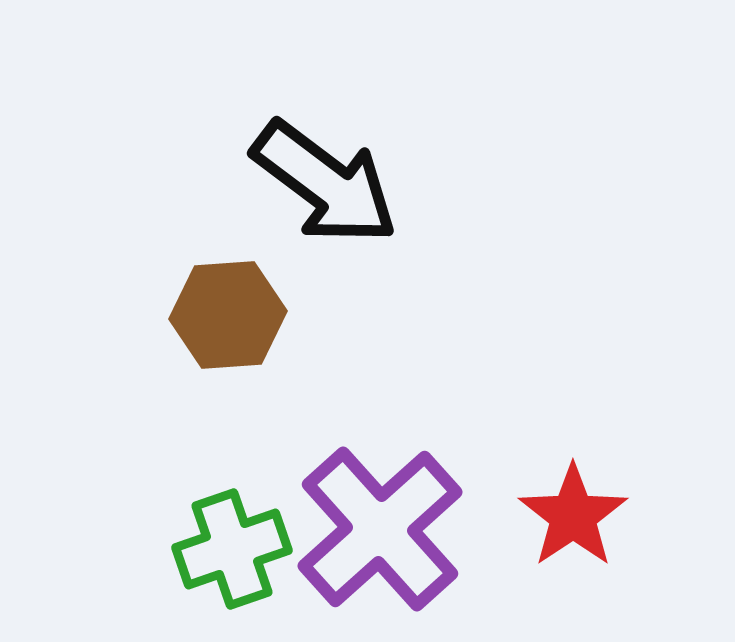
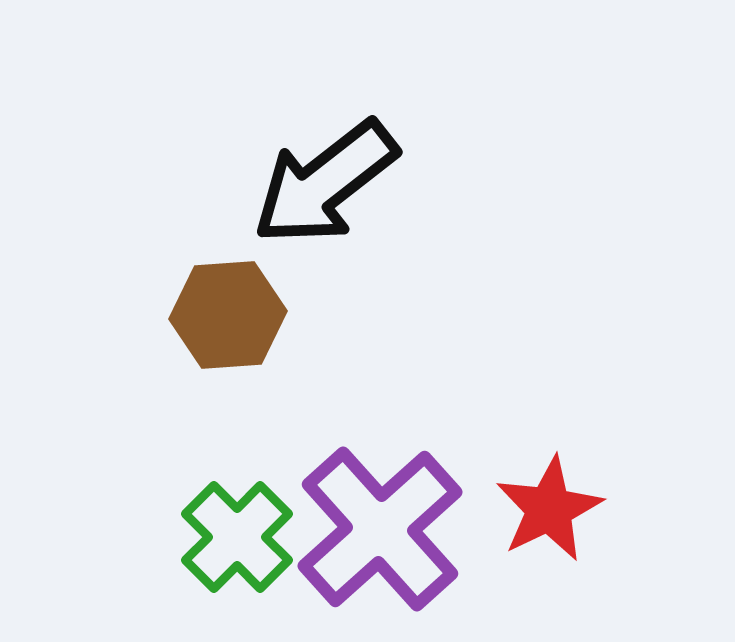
black arrow: rotated 105 degrees clockwise
red star: moved 24 px left, 7 px up; rotated 8 degrees clockwise
green cross: moved 5 px right, 12 px up; rotated 26 degrees counterclockwise
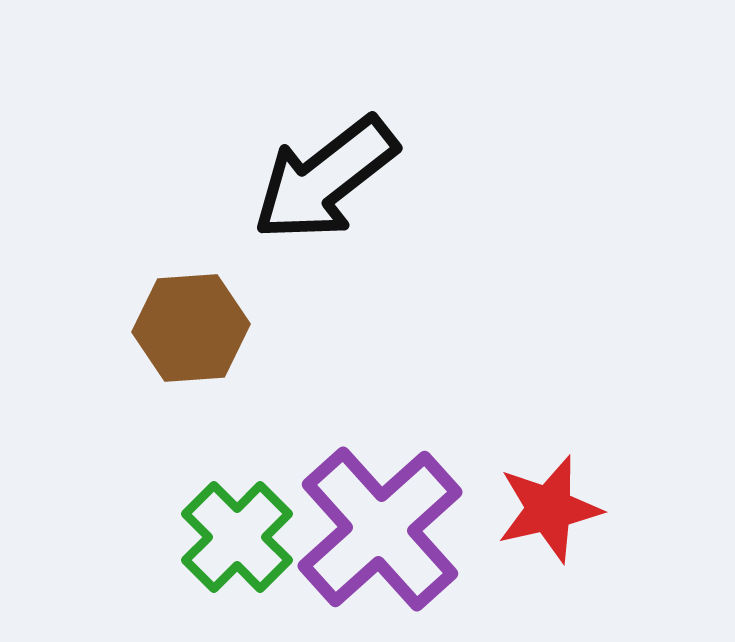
black arrow: moved 4 px up
brown hexagon: moved 37 px left, 13 px down
red star: rotated 13 degrees clockwise
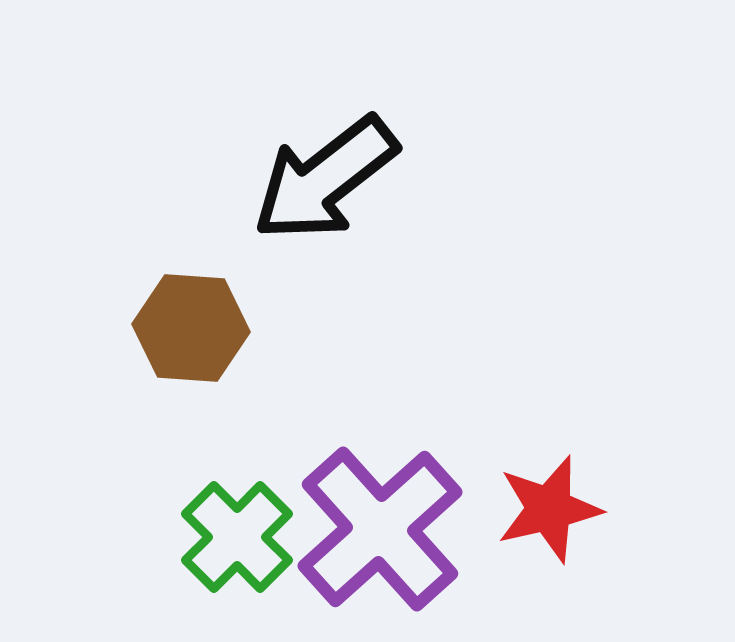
brown hexagon: rotated 8 degrees clockwise
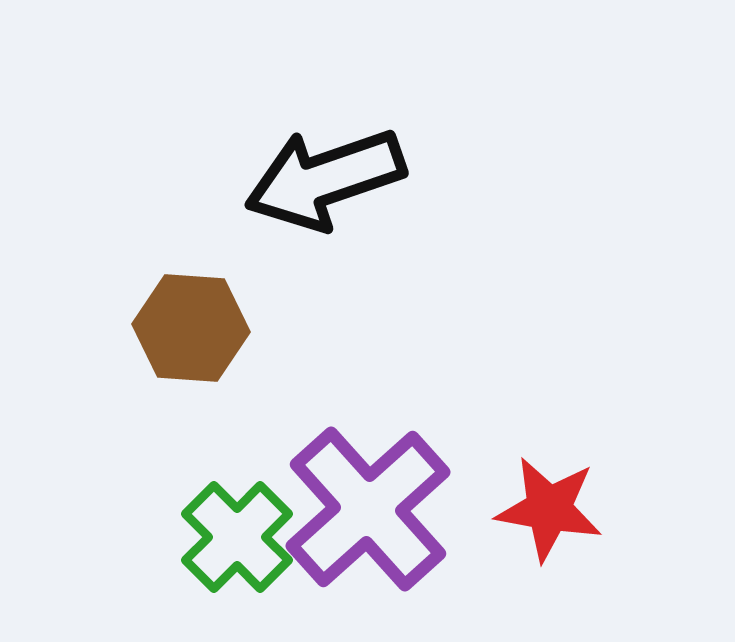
black arrow: rotated 19 degrees clockwise
red star: rotated 23 degrees clockwise
purple cross: moved 12 px left, 20 px up
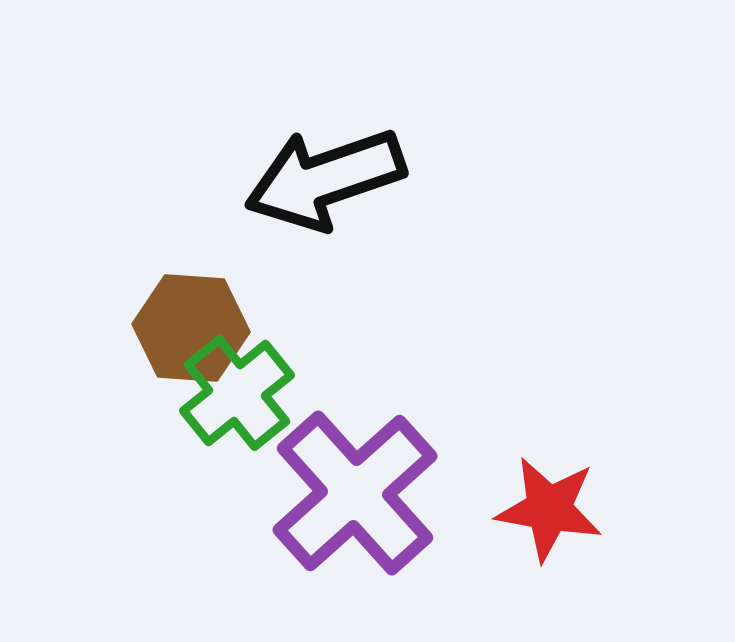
purple cross: moved 13 px left, 16 px up
green cross: moved 144 px up; rotated 6 degrees clockwise
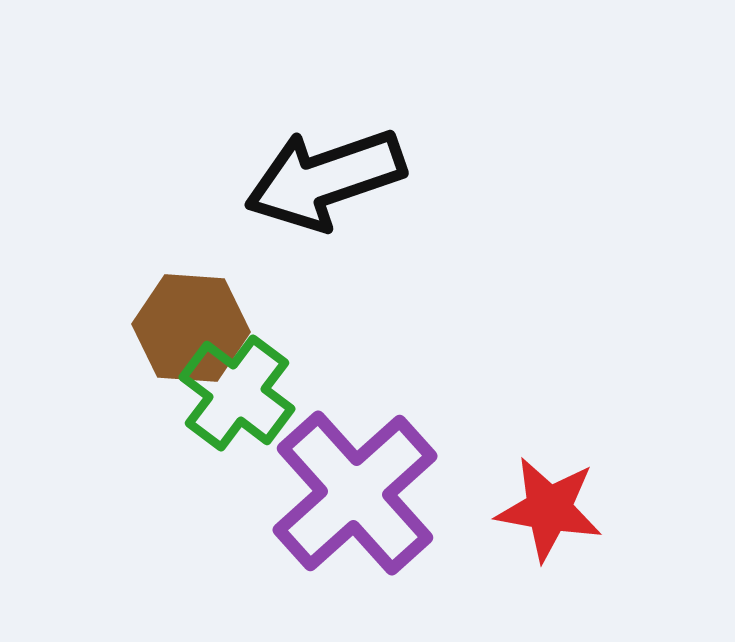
green cross: rotated 14 degrees counterclockwise
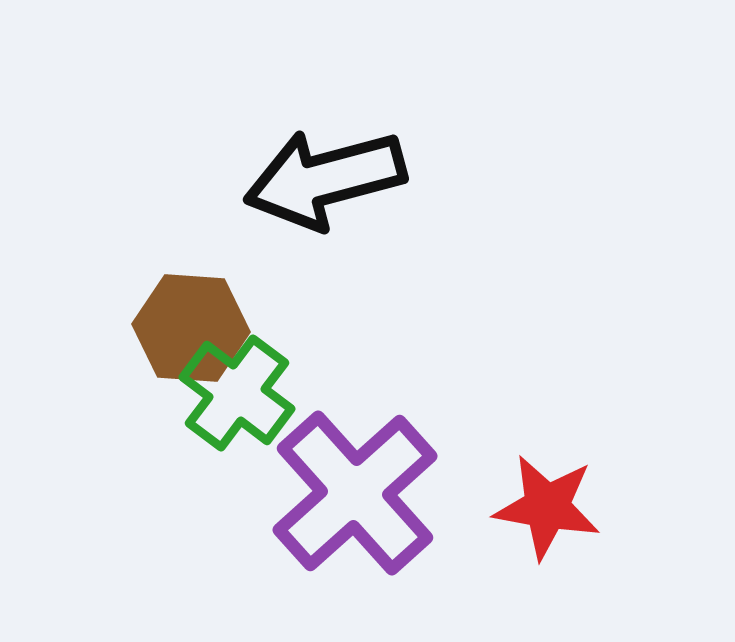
black arrow: rotated 4 degrees clockwise
red star: moved 2 px left, 2 px up
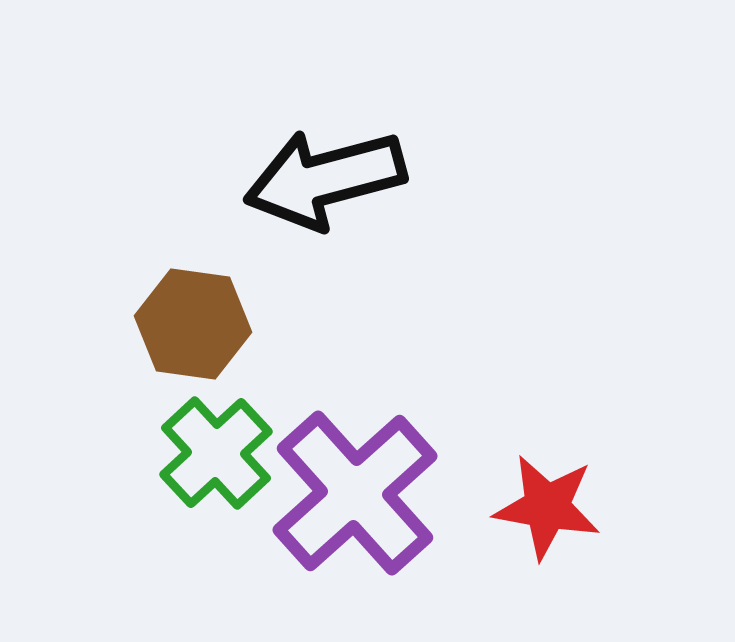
brown hexagon: moved 2 px right, 4 px up; rotated 4 degrees clockwise
green cross: moved 21 px left, 60 px down; rotated 10 degrees clockwise
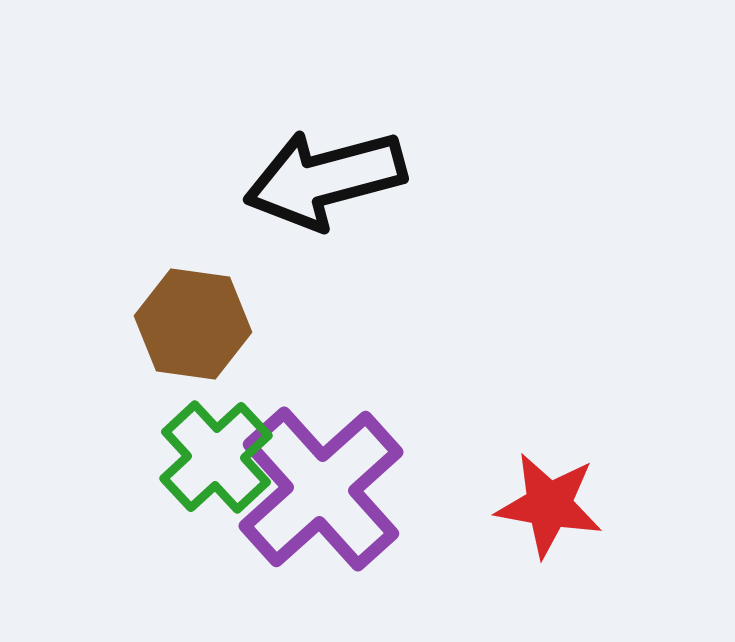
green cross: moved 4 px down
purple cross: moved 34 px left, 4 px up
red star: moved 2 px right, 2 px up
